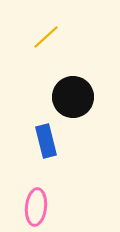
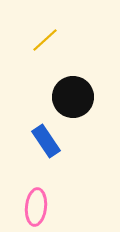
yellow line: moved 1 px left, 3 px down
blue rectangle: rotated 20 degrees counterclockwise
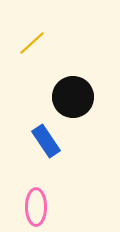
yellow line: moved 13 px left, 3 px down
pink ellipse: rotated 6 degrees counterclockwise
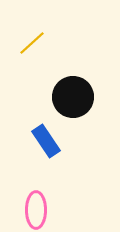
pink ellipse: moved 3 px down
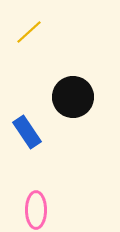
yellow line: moved 3 px left, 11 px up
blue rectangle: moved 19 px left, 9 px up
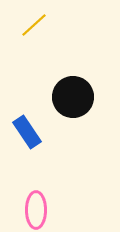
yellow line: moved 5 px right, 7 px up
